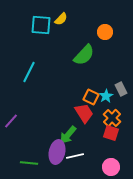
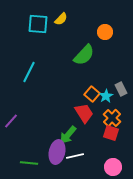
cyan square: moved 3 px left, 1 px up
orange square: moved 1 px right, 3 px up; rotated 14 degrees clockwise
pink circle: moved 2 px right
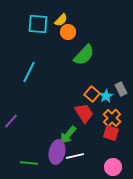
yellow semicircle: moved 1 px down
orange circle: moved 37 px left
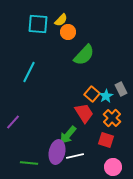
purple line: moved 2 px right, 1 px down
red square: moved 5 px left, 7 px down
